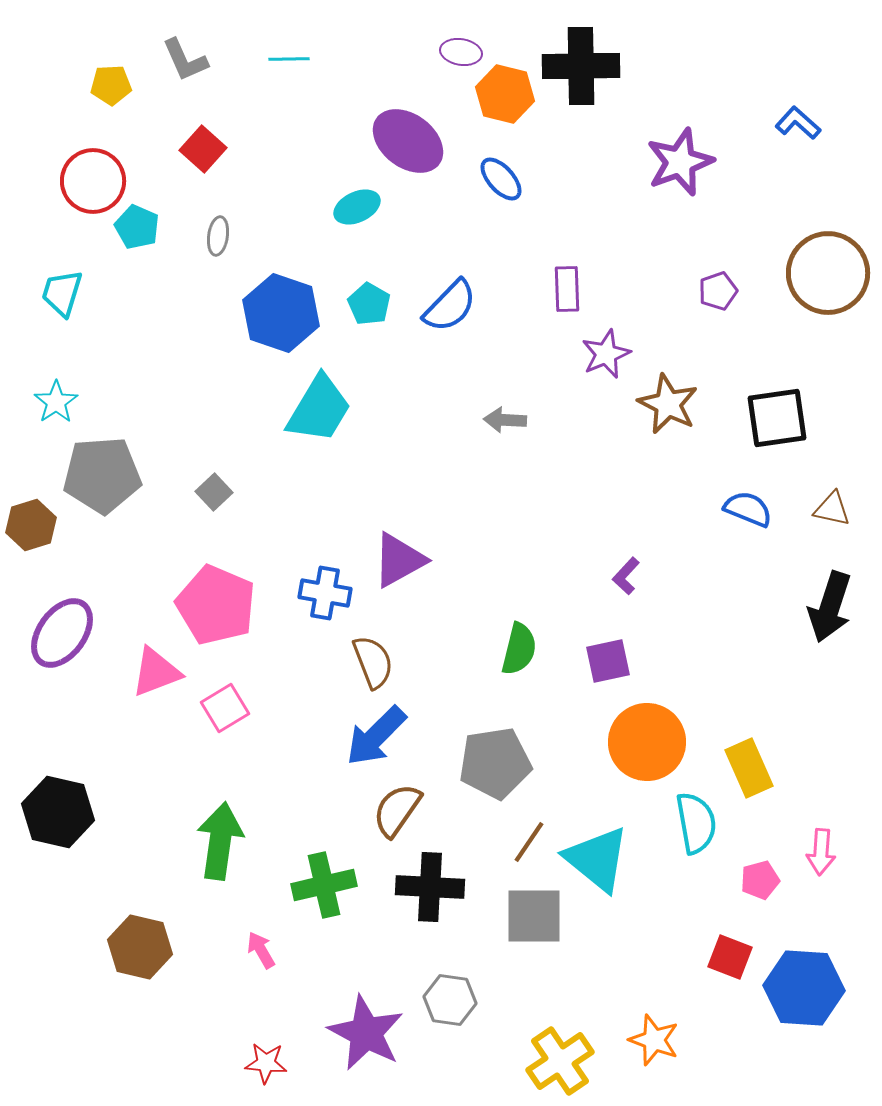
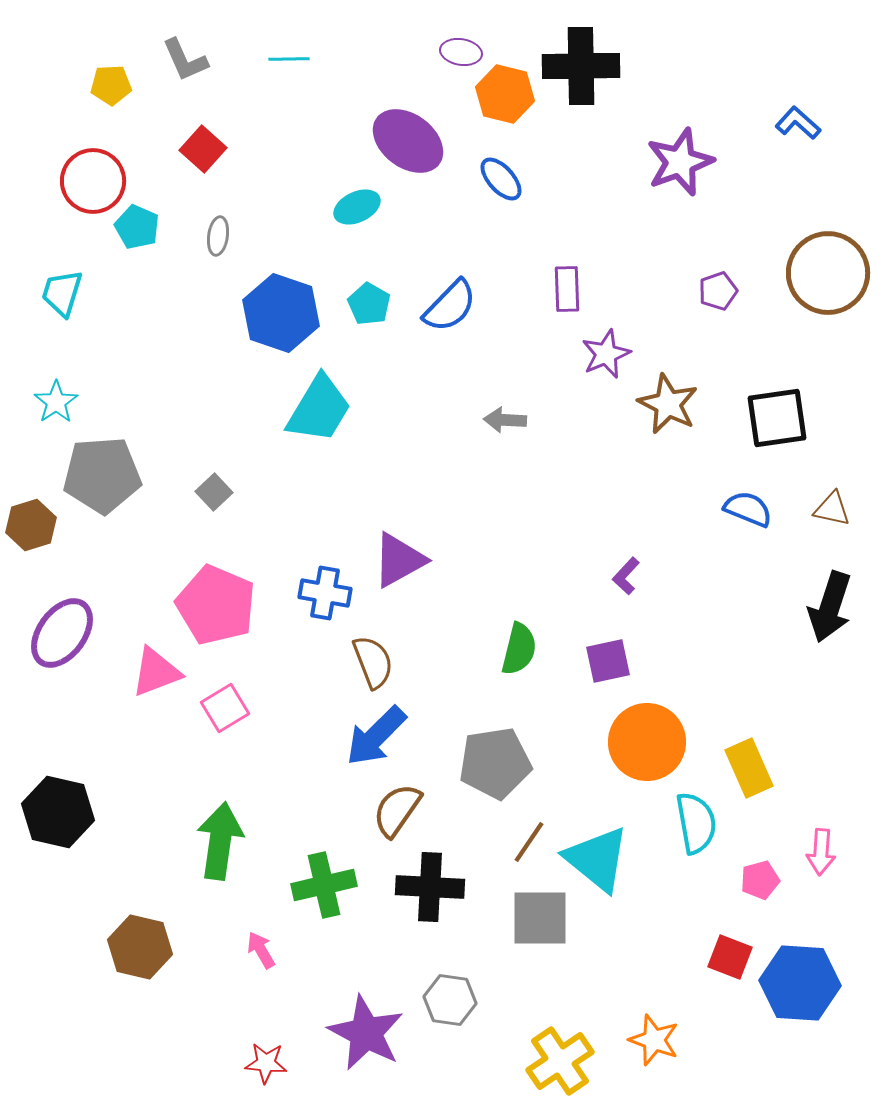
gray square at (534, 916): moved 6 px right, 2 px down
blue hexagon at (804, 988): moved 4 px left, 5 px up
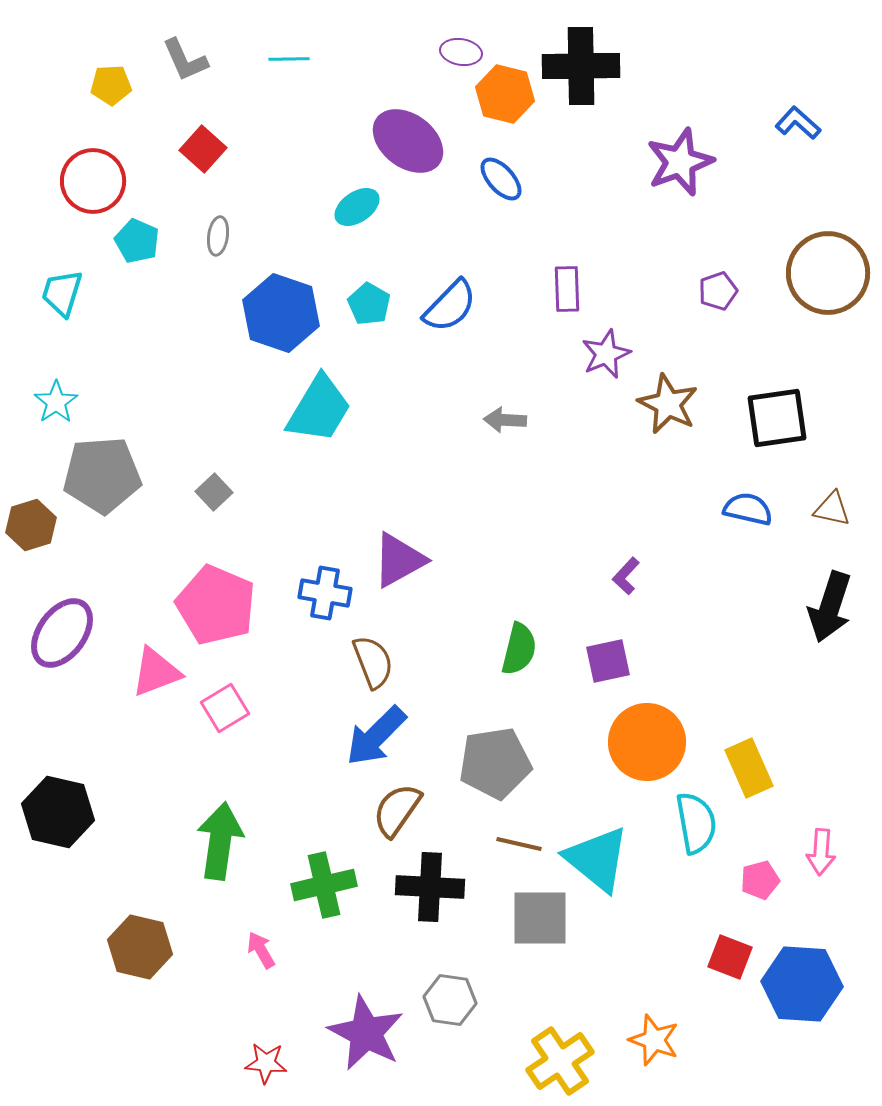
cyan ellipse at (357, 207): rotated 9 degrees counterclockwise
cyan pentagon at (137, 227): moved 14 px down
blue semicircle at (748, 509): rotated 9 degrees counterclockwise
brown line at (529, 842): moved 10 px left, 2 px down; rotated 69 degrees clockwise
blue hexagon at (800, 983): moved 2 px right, 1 px down
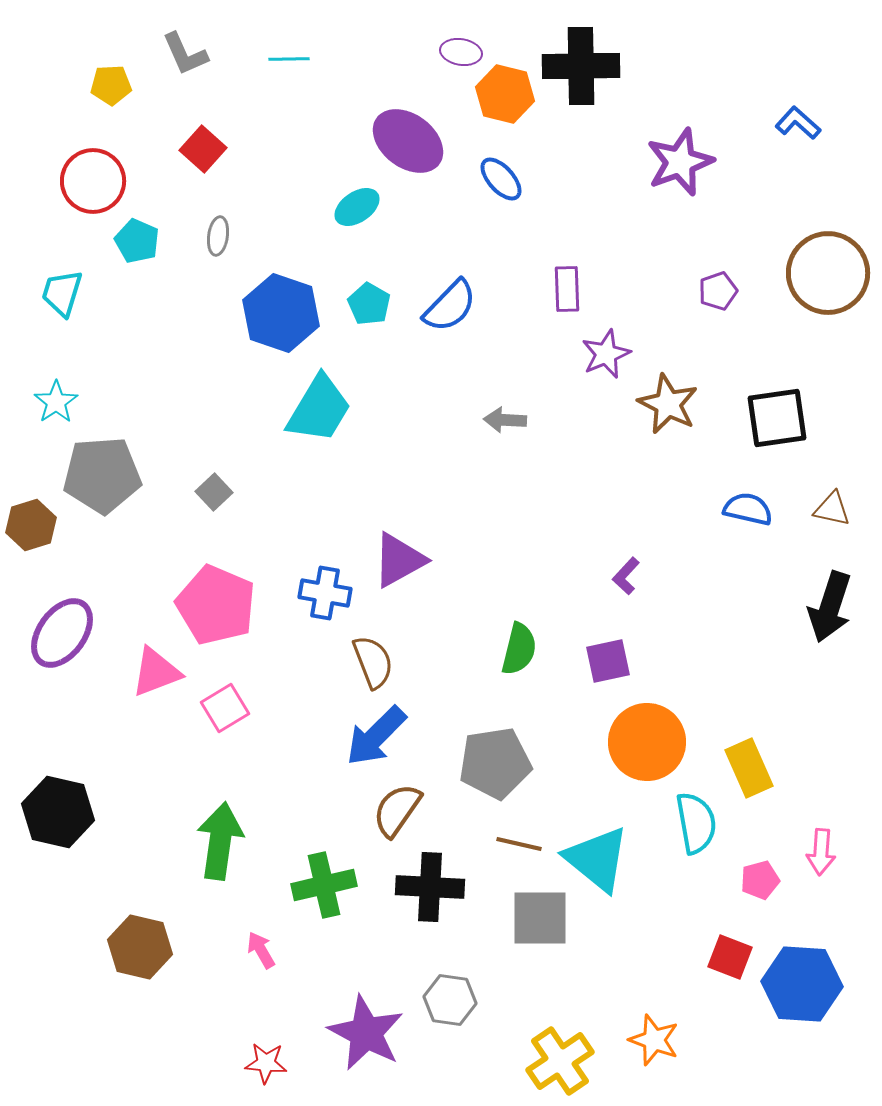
gray L-shape at (185, 60): moved 6 px up
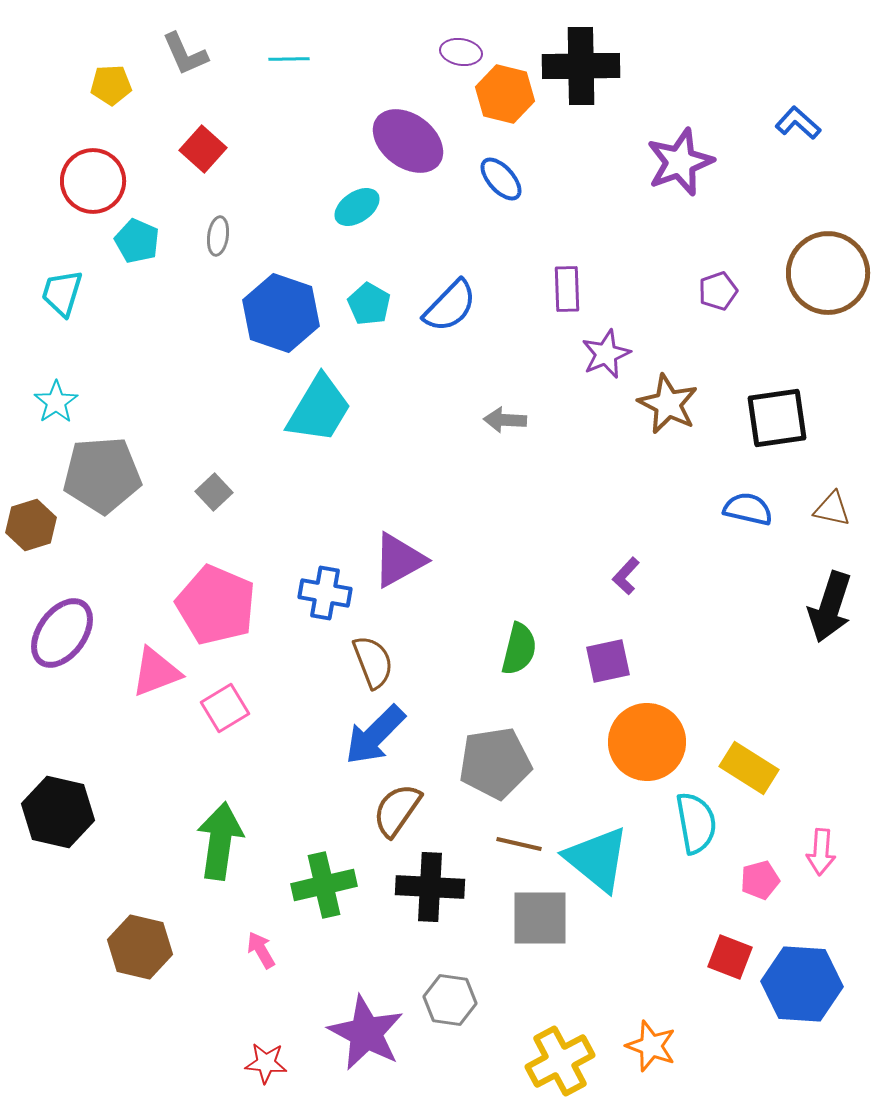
blue arrow at (376, 736): moved 1 px left, 1 px up
yellow rectangle at (749, 768): rotated 34 degrees counterclockwise
orange star at (654, 1040): moved 3 px left, 6 px down
yellow cross at (560, 1061): rotated 6 degrees clockwise
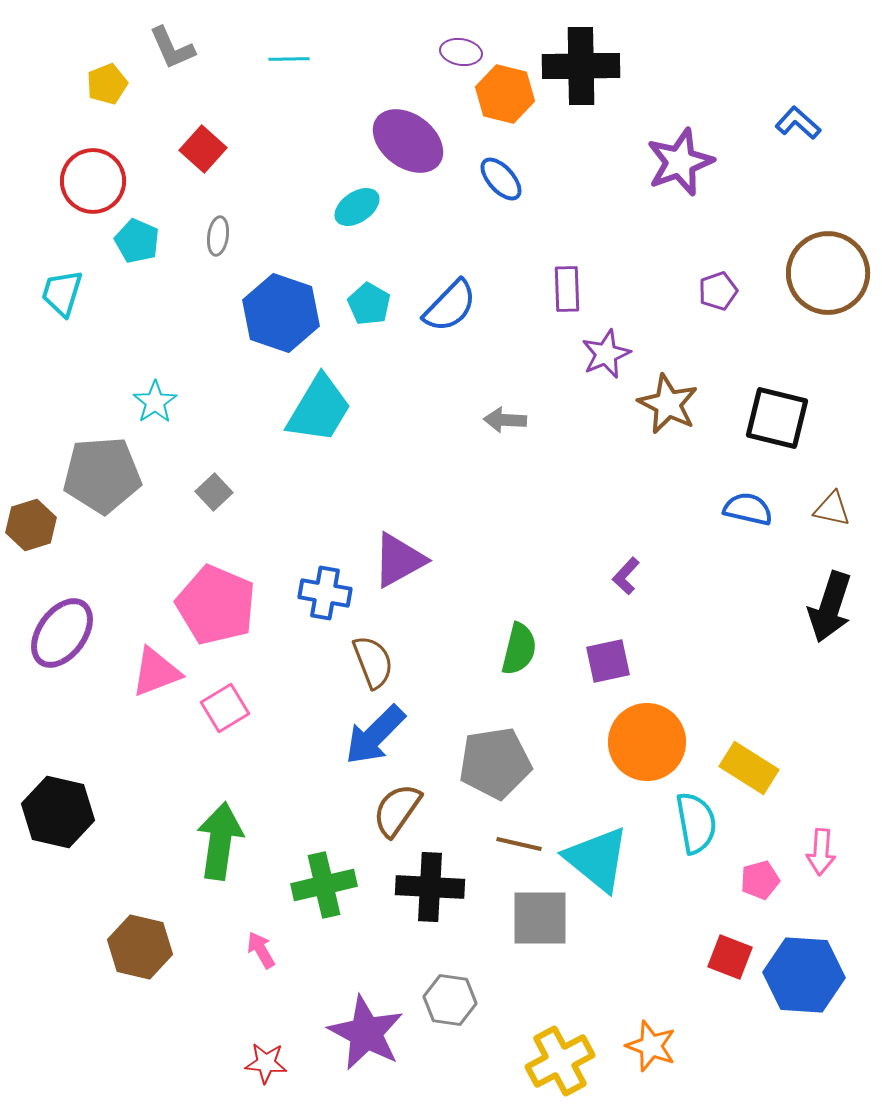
gray L-shape at (185, 54): moved 13 px left, 6 px up
yellow pentagon at (111, 85): moved 4 px left, 1 px up; rotated 18 degrees counterclockwise
cyan star at (56, 402): moved 99 px right
black square at (777, 418): rotated 22 degrees clockwise
blue hexagon at (802, 984): moved 2 px right, 9 px up
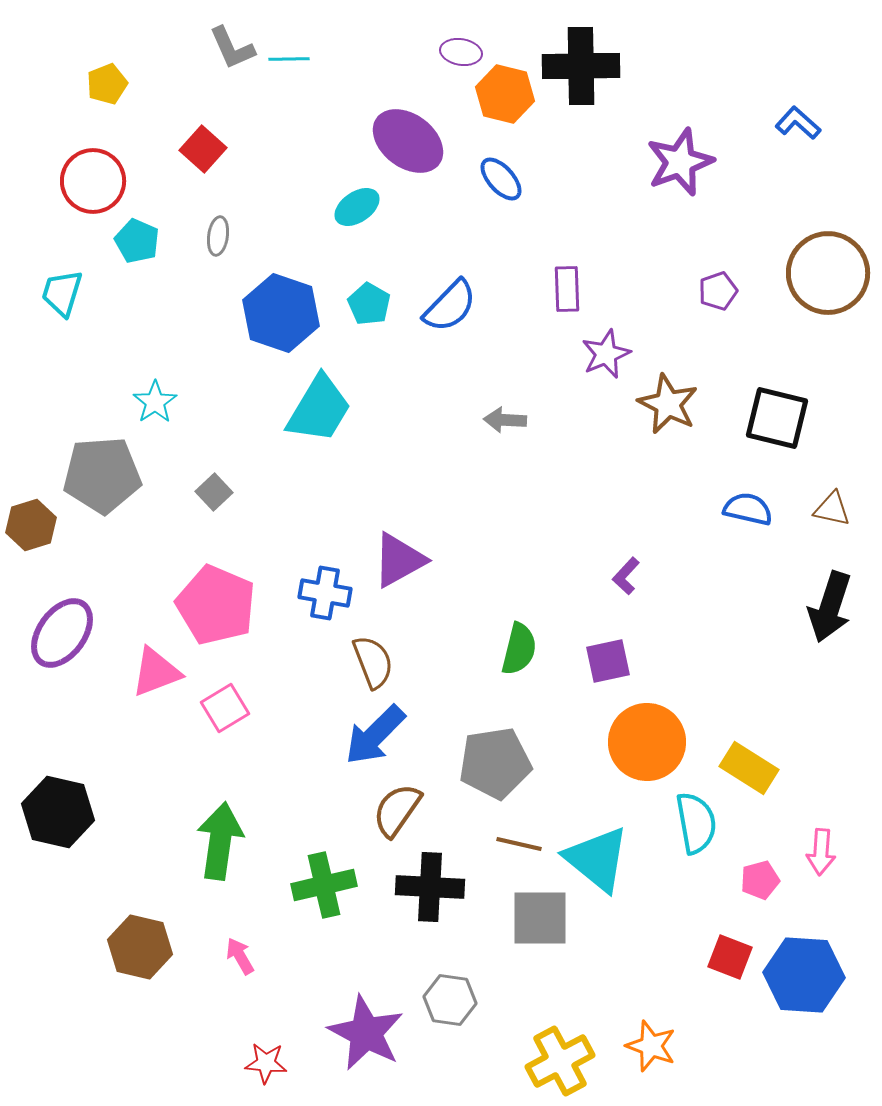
gray L-shape at (172, 48): moved 60 px right
pink arrow at (261, 950): moved 21 px left, 6 px down
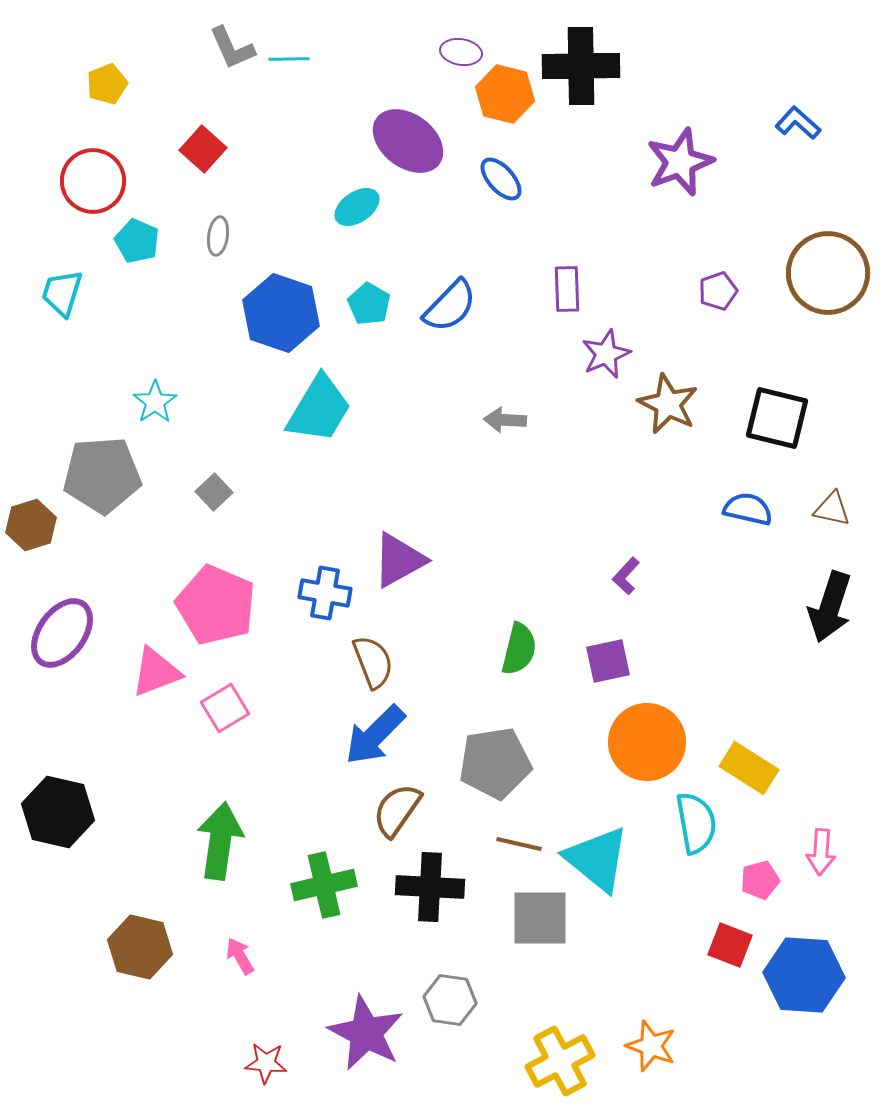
red square at (730, 957): moved 12 px up
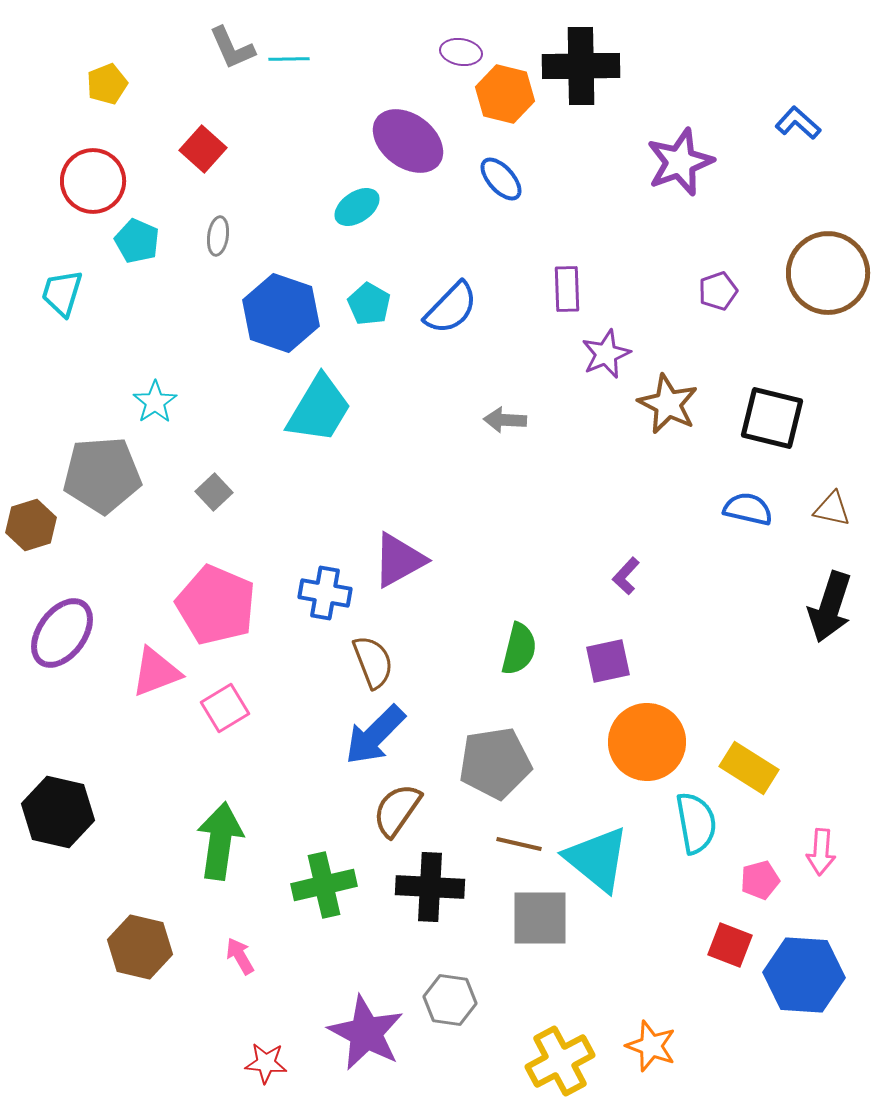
blue semicircle at (450, 306): moved 1 px right, 2 px down
black square at (777, 418): moved 5 px left
